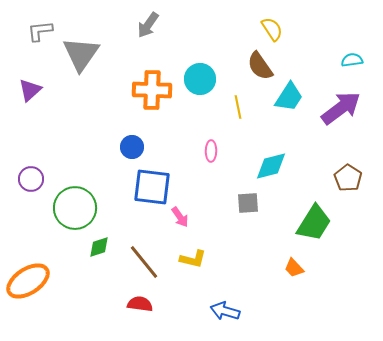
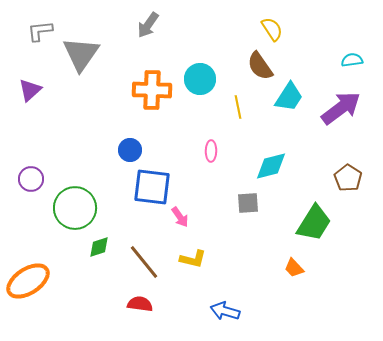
blue circle: moved 2 px left, 3 px down
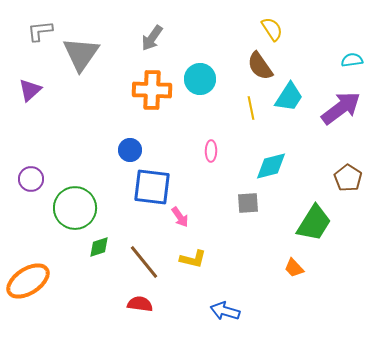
gray arrow: moved 4 px right, 13 px down
yellow line: moved 13 px right, 1 px down
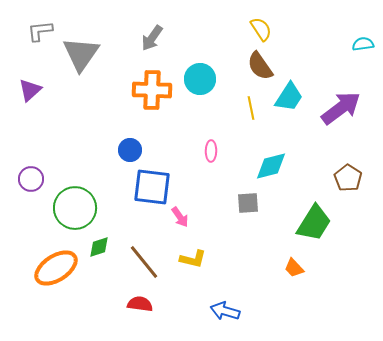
yellow semicircle: moved 11 px left
cyan semicircle: moved 11 px right, 16 px up
orange ellipse: moved 28 px right, 13 px up
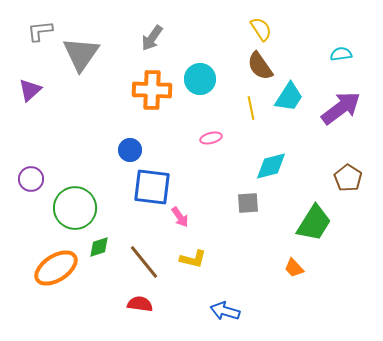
cyan semicircle: moved 22 px left, 10 px down
pink ellipse: moved 13 px up; rotated 75 degrees clockwise
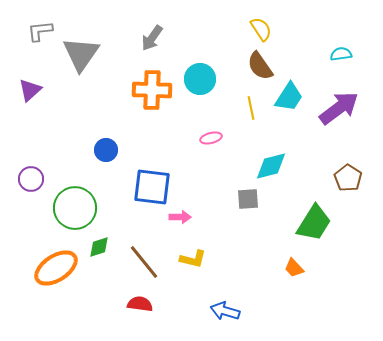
purple arrow: moved 2 px left
blue circle: moved 24 px left
gray square: moved 4 px up
pink arrow: rotated 55 degrees counterclockwise
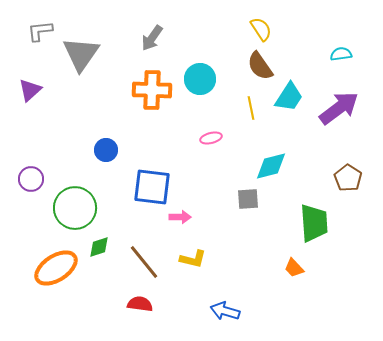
green trapezoid: rotated 36 degrees counterclockwise
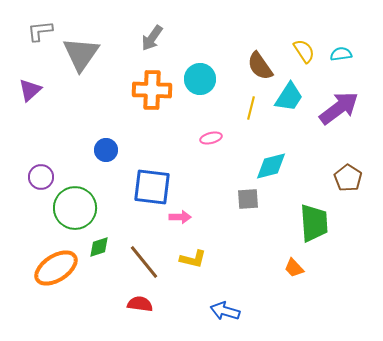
yellow semicircle: moved 43 px right, 22 px down
yellow line: rotated 25 degrees clockwise
purple circle: moved 10 px right, 2 px up
